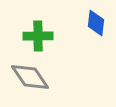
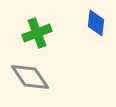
green cross: moved 1 px left, 3 px up; rotated 20 degrees counterclockwise
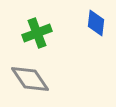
gray diamond: moved 2 px down
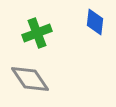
blue diamond: moved 1 px left, 1 px up
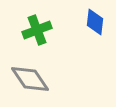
green cross: moved 3 px up
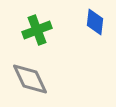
gray diamond: rotated 9 degrees clockwise
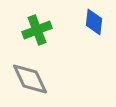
blue diamond: moved 1 px left
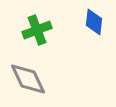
gray diamond: moved 2 px left
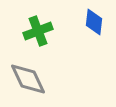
green cross: moved 1 px right, 1 px down
